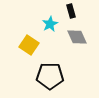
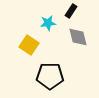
black rectangle: rotated 48 degrees clockwise
cyan star: moved 2 px left, 1 px up; rotated 21 degrees clockwise
gray diamond: moved 1 px right; rotated 10 degrees clockwise
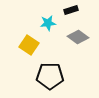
black rectangle: moved 1 px up; rotated 40 degrees clockwise
gray diamond: rotated 40 degrees counterclockwise
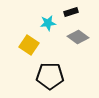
black rectangle: moved 2 px down
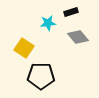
gray diamond: rotated 15 degrees clockwise
yellow square: moved 5 px left, 3 px down
black pentagon: moved 9 px left
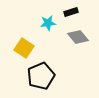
black pentagon: rotated 24 degrees counterclockwise
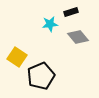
cyan star: moved 2 px right, 1 px down
yellow square: moved 7 px left, 9 px down
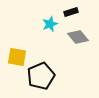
cyan star: rotated 14 degrees counterclockwise
yellow square: rotated 24 degrees counterclockwise
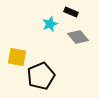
black rectangle: rotated 40 degrees clockwise
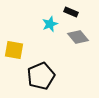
yellow square: moved 3 px left, 7 px up
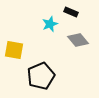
gray diamond: moved 3 px down
